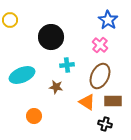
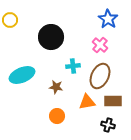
blue star: moved 1 px up
cyan cross: moved 6 px right, 1 px down
orange triangle: rotated 42 degrees counterclockwise
orange circle: moved 23 px right
black cross: moved 3 px right, 1 px down
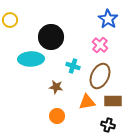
cyan cross: rotated 24 degrees clockwise
cyan ellipse: moved 9 px right, 16 px up; rotated 20 degrees clockwise
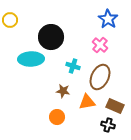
brown ellipse: moved 1 px down
brown star: moved 7 px right, 4 px down
brown rectangle: moved 2 px right, 5 px down; rotated 24 degrees clockwise
orange circle: moved 1 px down
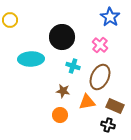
blue star: moved 2 px right, 2 px up
black circle: moved 11 px right
orange circle: moved 3 px right, 2 px up
